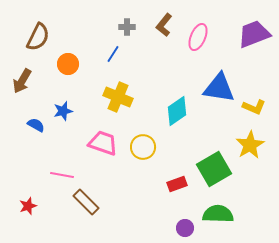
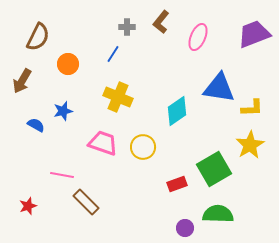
brown L-shape: moved 3 px left, 3 px up
yellow L-shape: moved 2 px left, 1 px down; rotated 25 degrees counterclockwise
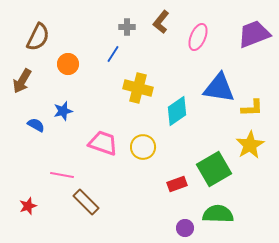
yellow cross: moved 20 px right, 9 px up; rotated 8 degrees counterclockwise
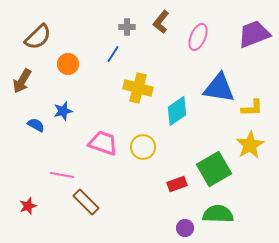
brown semicircle: rotated 20 degrees clockwise
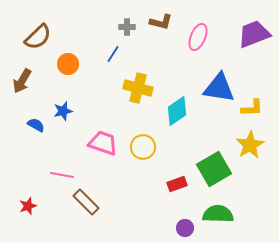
brown L-shape: rotated 115 degrees counterclockwise
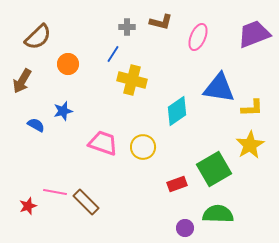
yellow cross: moved 6 px left, 8 px up
pink line: moved 7 px left, 17 px down
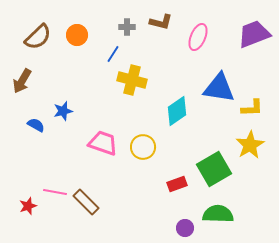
orange circle: moved 9 px right, 29 px up
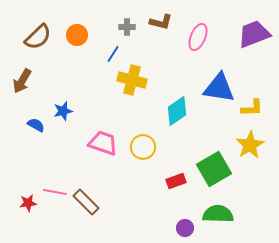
red rectangle: moved 1 px left, 3 px up
red star: moved 3 px up; rotated 12 degrees clockwise
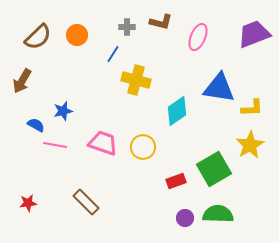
yellow cross: moved 4 px right
pink line: moved 47 px up
purple circle: moved 10 px up
